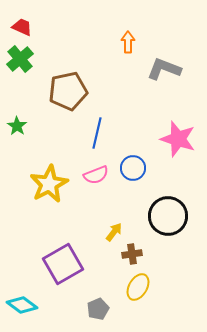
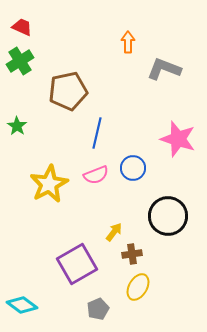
green cross: moved 2 px down; rotated 8 degrees clockwise
purple square: moved 14 px right
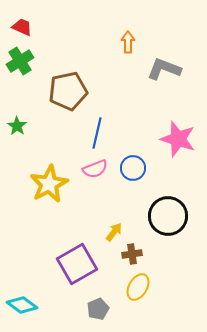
pink semicircle: moved 1 px left, 6 px up
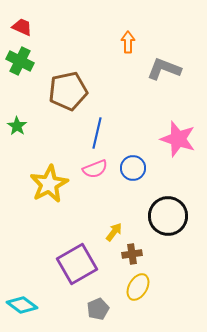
green cross: rotated 32 degrees counterclockwise
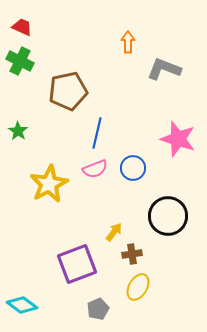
green star: moved 1 px right, 5 px down
purple square: rotated 9 degrees clockwise
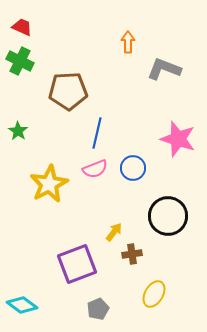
brown pentagon: rotated 9 degrees clockwise
yellow ellipse: moved 16 px right, 7 px down
